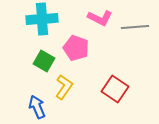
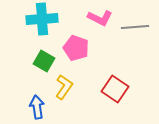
blue arrow: rotated 15 degrees clockwise
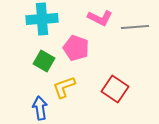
yellow L-shape: rotated 145 degrees counterclockwise
blue arrow: moved 3 px right, 1 px down
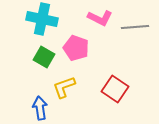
cyan cross: rotated 16 degrees clockwise
green square: moved 4 px up
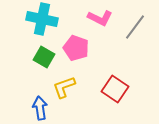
gray line: rotated 48 degrees counterclockwise
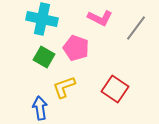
gray line: moved 1 px right, 1 px down
